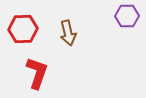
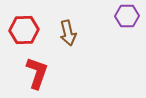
red hexagon: moved 1 px right, 1 px down
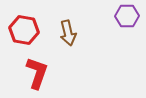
red hexagon: rotated 12 degrees clockwise
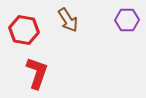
purple hexagon: moved 4 px down
brown arrow: moved 13 px up; rotated 20 degrees counterclockwise
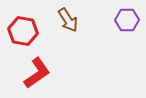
red hexagon: moved 1 px left, 1 px down
red L-shape: rotated 36 degrees clockwise
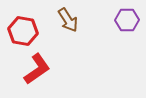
red L-shape: moved 4 px up
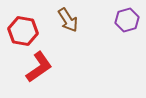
purple hexagon: rotated 15 degrees counterclockwise
red L-shape: moved 2 px right, 2 px up
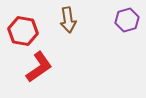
brown arrow: rotated 25 degrees clockwise
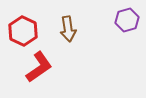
brown arrow: moved 9 px down
red hexagon: rotated 16 degrees clockwise
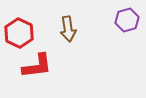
red hexagon: moved 4 px left, 2 px down
red L-shape: moved 2 px left, 1 px up; rotated 28 degrees clockwise
